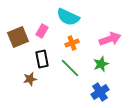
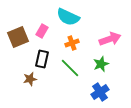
black rectangle: rotated 24 degrees clockwise
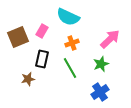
pink arrow: rotated 25 degrees counterclockwise
green line: rotated 15 degrees clockwise
brown star: moved 2 px left
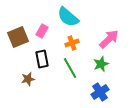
cyan semicircle: rotated 15 degrees clockwise
pink arrow: moved 1 px left
black rectangle: rotated 24 degrees counterclockwise
